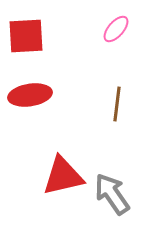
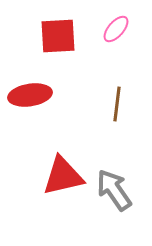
red square: moved 32 px right
gray arrow: moved 2 px right, 4 px up
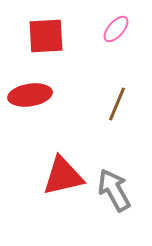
red square: moved 12 px left
brown line: rotated 16 degrees clockwise
gray arrow: rotated 6 degrees clockwise
